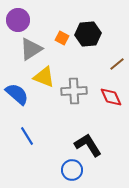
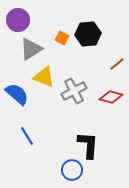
gray cross: rotated 25 degrees counterclockwise
red diamond: rotated 50 degrees counterclockwise
black L-shape: rotated 36 degrees clockwise
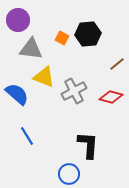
gray triangle: rotated 40 degrees clockwise
blue circle: moved 3 px left, 4 px down
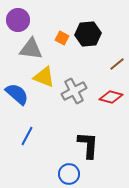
blue line: rotated 60 degrees clockwise
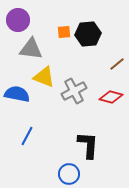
orange square: moved 2 px right, 6 px up; rotated 32 degrees counterclockwise
blue semicircle: rotated 30 degrees counterclockwise
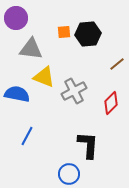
purple circle: moved 2 px left, 2 px up
red diamond: moved 6 px down; rotated 60 degrees counterclockwise
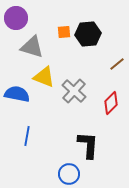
gray triangle: moved 1 px right, 2 px up; rotated 10 degrees clockwise
gray cross: rotated 20 degrees counterclockwise
blue line: rotated 18 degrees counterclockwise
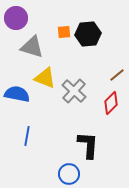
brown line: moved 11 px down
yellow triangle: moved 1 px right, 1 px down
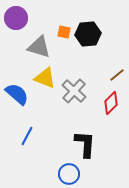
orange square: rotated 16 degrees clockwise
gray triangle: moved 7 px right
blue semicircle: rotated 30 degrees clockwise
blue line: rotated 18 degrees clockwise
black L-shape: moved 3 px left, 1 px up
